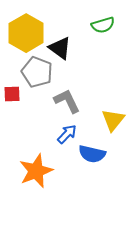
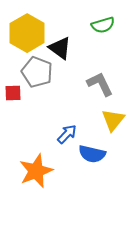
yellow hexagon: moved 1 px right
red square: moved 1 px right, 1 px up
gray L-shape: moved 33 px right, 17 px up
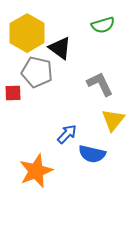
gray pentagon: rotated 8 degrees counterclockwise
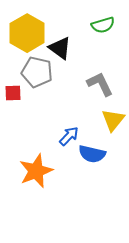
blue arrow: moved 2 px right, 2 px down
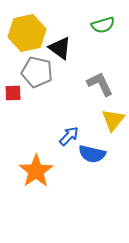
yellow hexagon: rotated 18 degrees clockwise
orange star: rotated 12 degrees counterclockwise
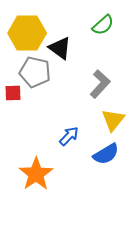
green semicircle: rotated 25 degrees counterclockwise
yellow hexagon: rotated 12 degrees clockwise
gray pentagon: moved 2 px left
gray L-shape: rotated 68 degrees clockwise
blue semicircle: moved 14 px right; rotated 44 degrees counterclockwise
orange star: moved 3 px down
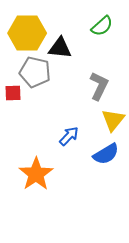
green semicircle: moved 1 px left, 1 px down
black triangle: rotated 30 degrees counterclockwise
gray L-shape: moved 1 px left, 2 px down; rotated 16 degrees counterclockwise
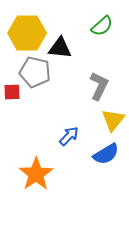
red square: moved 1 px left, 1 px up
